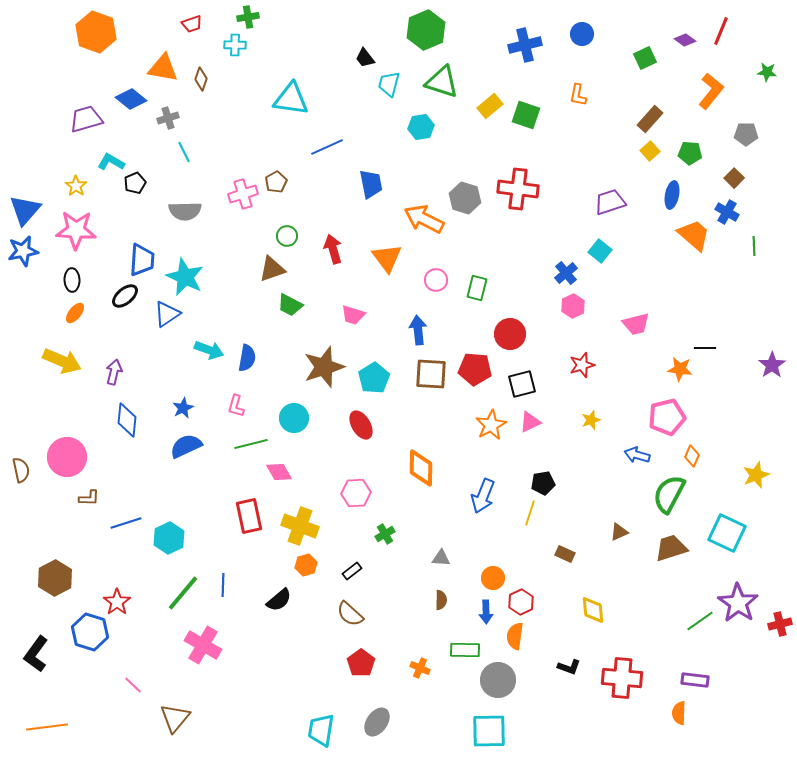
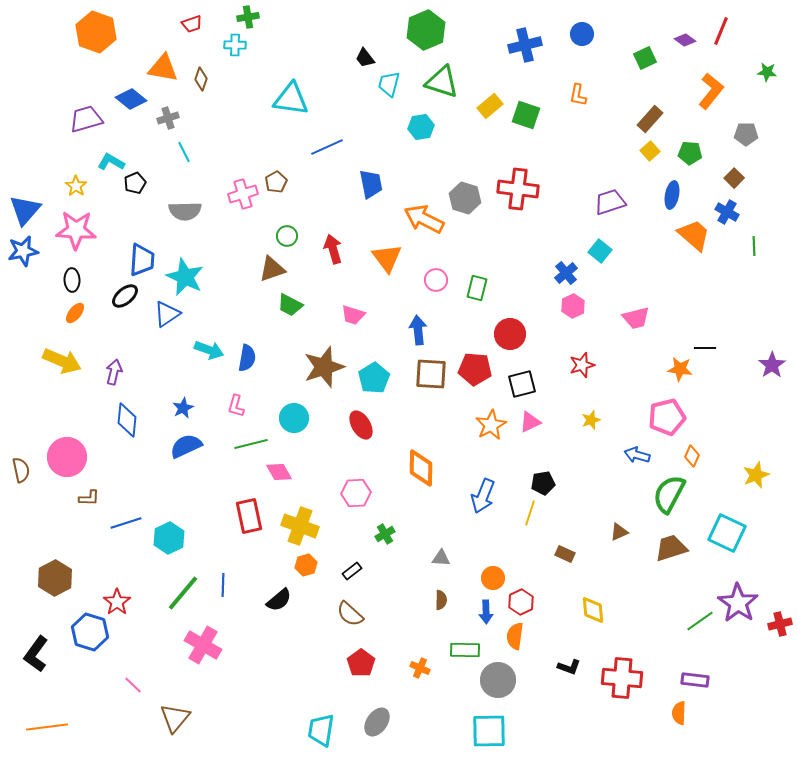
pink trapezoid at (636, 324): moved 6 px up
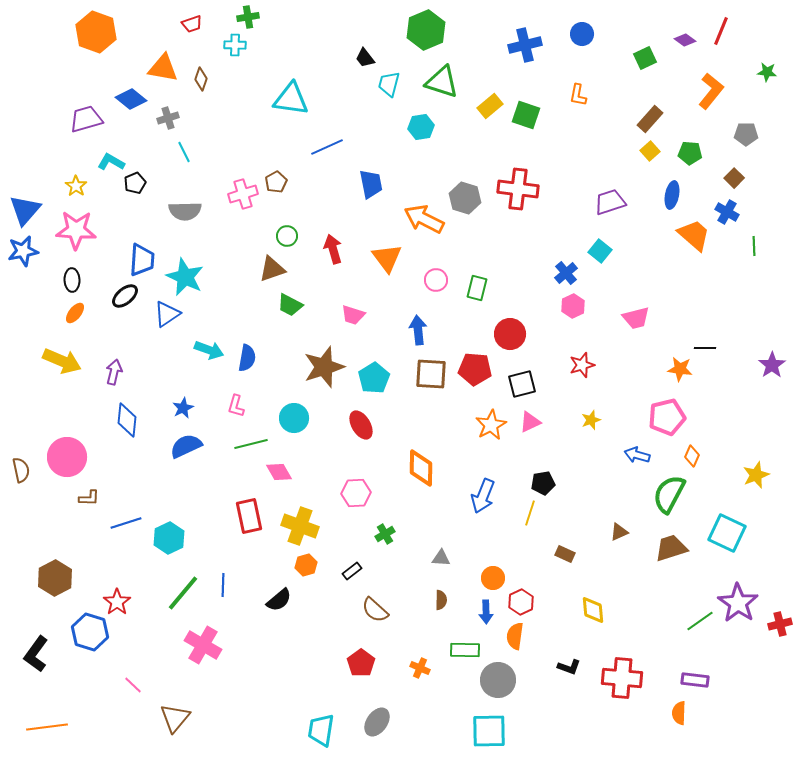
brown semicircle at (350, 614): moved 25 px right, 4 px up
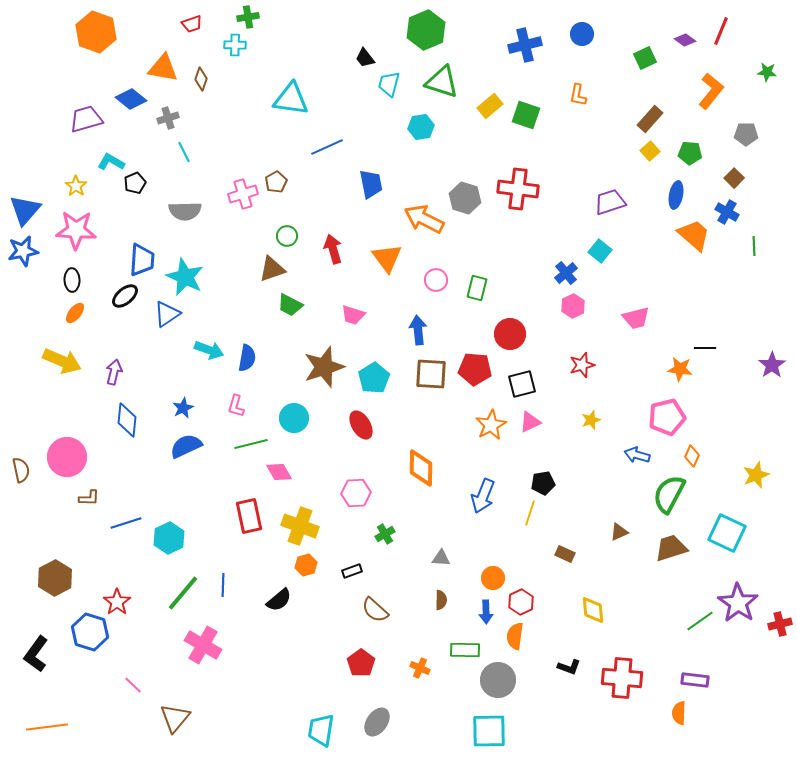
blue ellipse at (672, 195): moved 4 px right
black rectangle at (352, 571): rotated 18 degrees clockwise
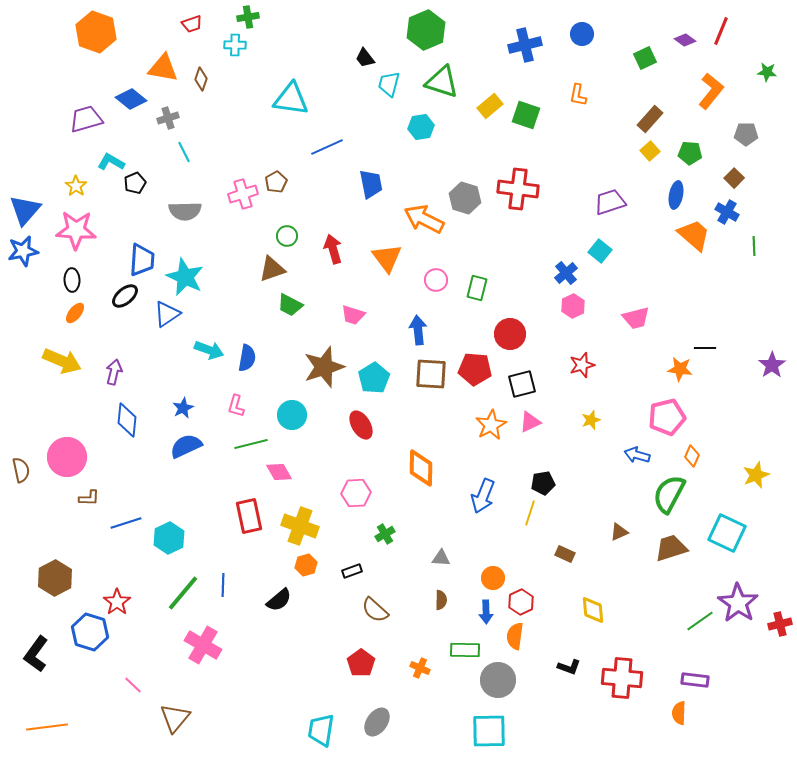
cyan circle at (294, 418): moved 2 px left, 3 px up
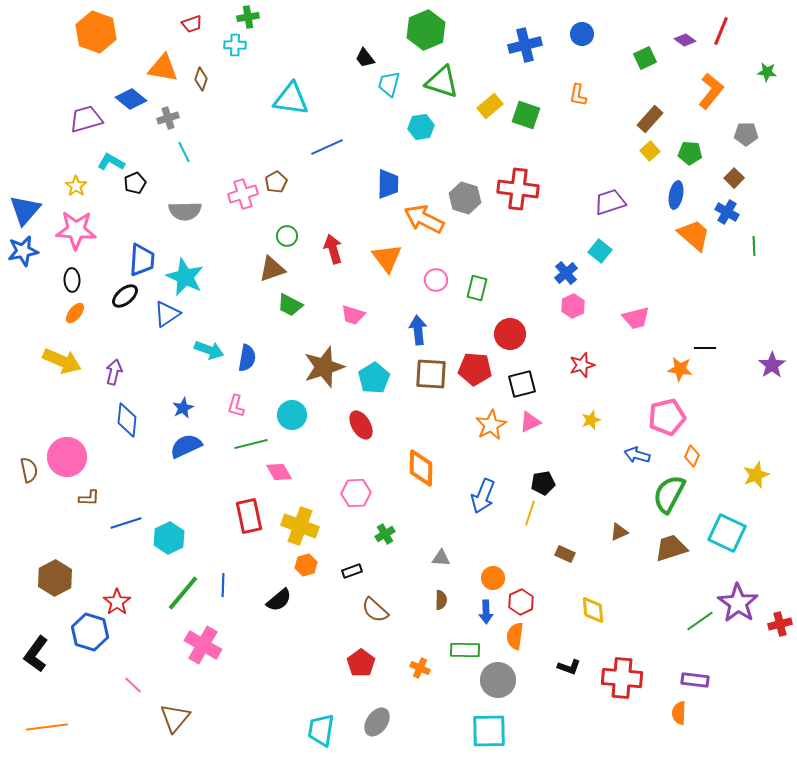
blue trapezoid at (371, 184): moved 17 px right; rotated 12 degrees clockwise
brown semicircle at (21, 470): moved 8 px right
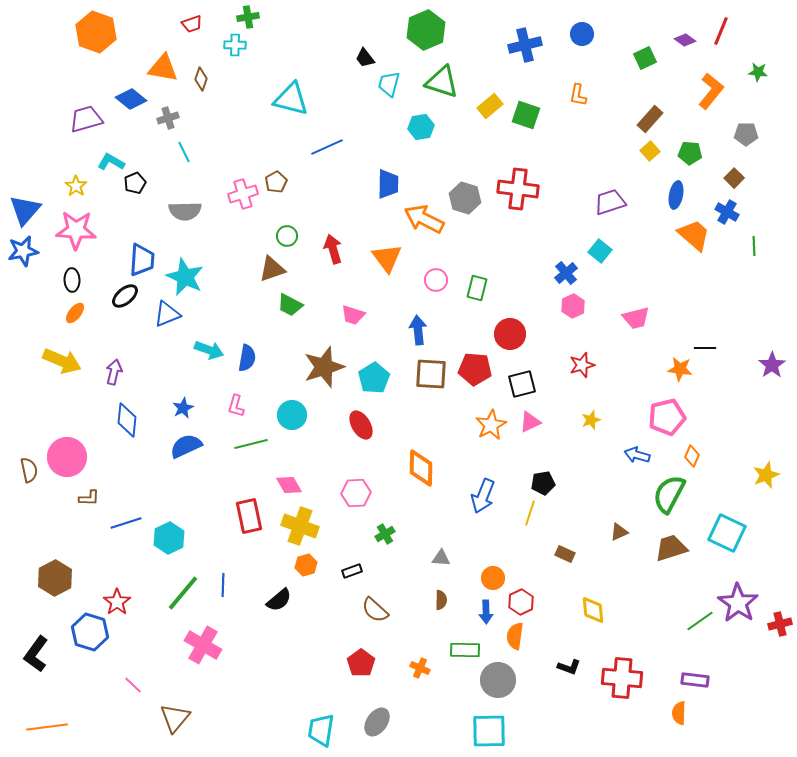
green star at (767, 72): moved 9 px left
cyan triangle at (291, 99): rotated 6 degrees clockwise
blue triangle at (167, 314): rotated 12 degrees clockwise
pink diamond at (279, 472): moved 10 px right, 13 px down
yellow star at (756, 475): moved 10 px right
